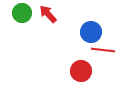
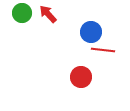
red circle: moved 6 px down
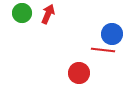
red arrow: rotated 66 degrees clockwise
blue circle: moved 21 px right, 2 px down
red circle: moved 2 px left, 4 px up
